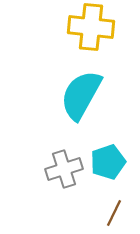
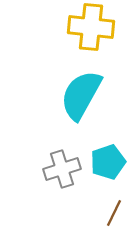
gray cross: moved 2 px left
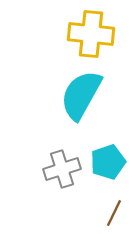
yellow cross: moved 7 px down
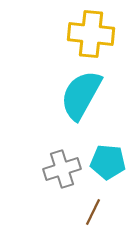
cyan pentagon: rotated 24 degrees clockwise
brown line: moved 21 px left, 1 px up
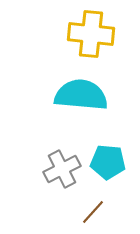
cyan semicircle: rotated 66 degrees clockwise
gray cross: rotated 9 degrees counterclockwise
brown line: rotated 16 degrees clockwise
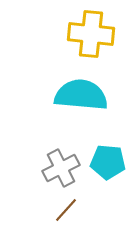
gray cross: moved 1 px left, 1 px up
brown line: moved 27 px left, 2 px up
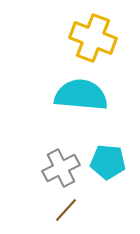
yellow cross: moved 2 px right, 4 px down; rotated 15 degrees clockwise
